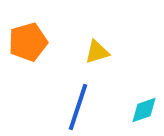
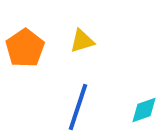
orange pentagon: moved 3 px left, 6 px down; rotated 18 degrees counterclockwise
yellow triangle: moved 15 px left, 11 px up
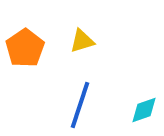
blue line: moved 2 px right, 2 px up
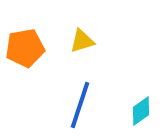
orange pentagon: rotated 24 degrees clockwise
cyan diamond: moved 3 px left, 1 px down; rotated 16 degrees counterclockwise
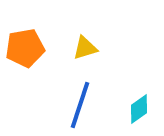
yellow triangle: moved 3 px right, 7 px down
cyan diamond: moved 2 px left, 2 px up
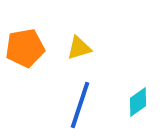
yellow triangle: moved 6 px left
cyan diamond: moved 1 px left, 7 px up
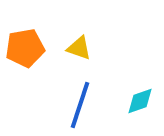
yellow triangle: rotated 36 degrees clockwise
cyan diamond: moved 2 px right, 1 px up; rotated 16 degrees clockwise
